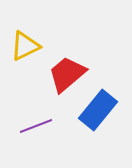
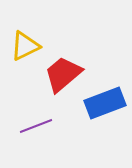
red trapezoid: moved 4 px left
blue rectangle: moved 7 px right, 7 px up; rotated 30 degrees clockwise
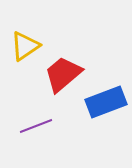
yellow triangle: rotated 8 degrees counterclockwise
blue rectangle: moved 1 px right, 1 px up
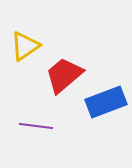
red trapezoid: moved 1 px right, 1 px down
purple line: rotated 28 degrees clockwise
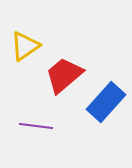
blue rectangle: rotated 27 degrees counterclockwise
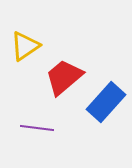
red trapezoid: moved 2 px down
purple line: moved 1 px right, 2 px down
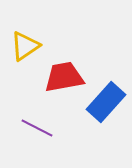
red trapezoid: rotated 30 degrees clockwise
purple line: rotated 20 degrees clockwise
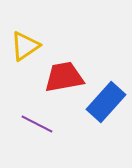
purple line: moved 4 px up
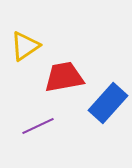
blue rectangle: moved 2 px right, 1 px down
purple line: moved 1 px right, 2 px down; rotated 52 degrees counterclockwise
